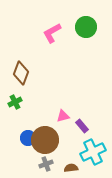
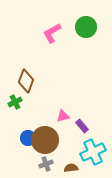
brown diamond: moved 5 px right, 8 px down
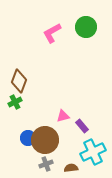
brown diamond: moved 7 px left
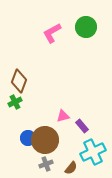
brown semicircle: rotated 136 degrees clockwise
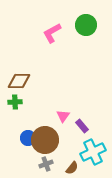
green circle: moved 2 px up
brown diamond: rotated 70 degrees clockwise
green cross: rotated 24 degrees clockwise
pink triangle: rotated 40 degrees counterclockwise
brown semicircle: moved 1 px right
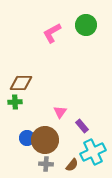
brown diamond: moved 2 px right, 2 px down
pink triangle: moved 3 px left, 4 px up
blue circle: moved 1 px left
gray cross: rotated 24 degrees clockwise
brown semicircle: moved 3 px up
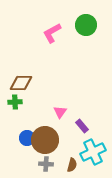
brown semicircle: rotated 24 degrees counterclockwise
